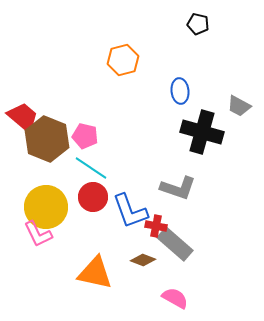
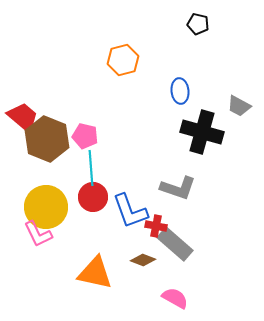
cyan line: rotated 52 degrees clockwise
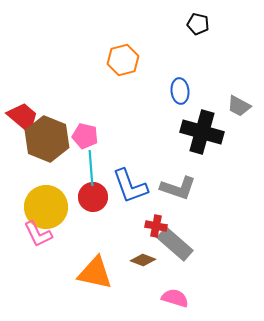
blue L-shape: moved 25 px up
pink semicircle: rotated 12 degrees counterclockwise
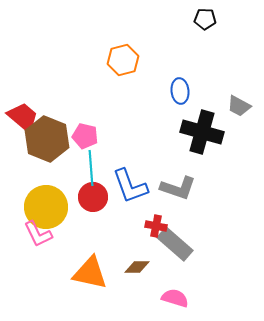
black pentagon: moved 7 px right, 5 px up; rotated 10 degrees counterclockwise
brown diamond: moved 6 px left, 7 px down; rotated 20 degrees counterclockwise
orange triangle: moved 5 px left
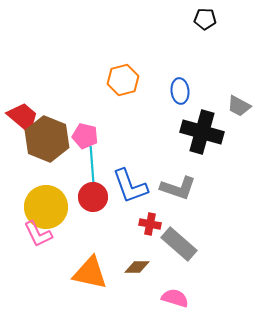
orange hexagon: moved 20 px down
cyan line: moved 1 px right, 4 px up
red cross: moved 6 px left, 2 px up
gray rectangle: moved 4 px right
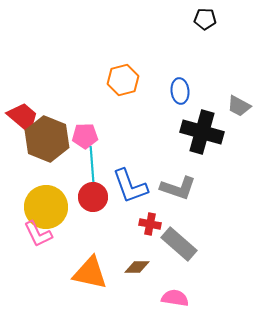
pink pentagon: rotated 15 degrees counterclockwise
pink semicircle: rotated 8 degrees counterclockwise
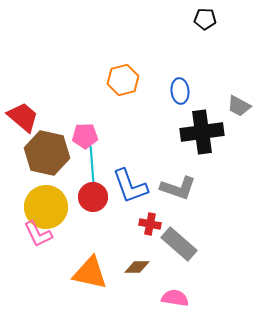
black cross: rotated 24 degrees counterclockwise
brown hexagon: moved 14 px down; rotated 9 degrees counterclockwise
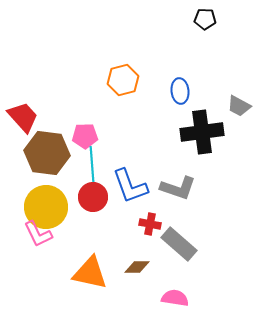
red trapezoid: rotated 8 degrees clockwise
brown hexagon: rotated 6 degrees counterclockwise
